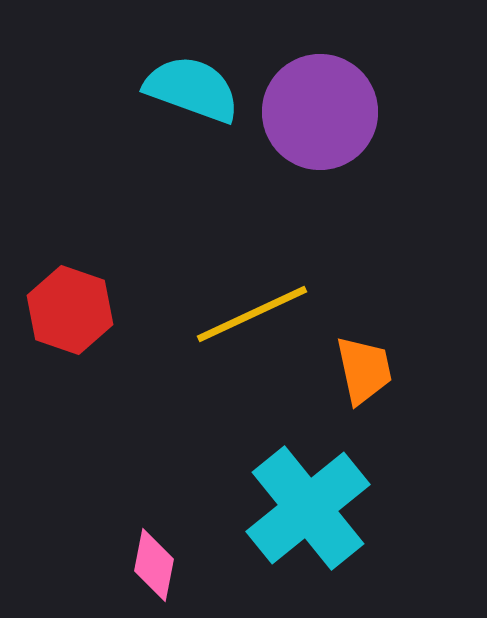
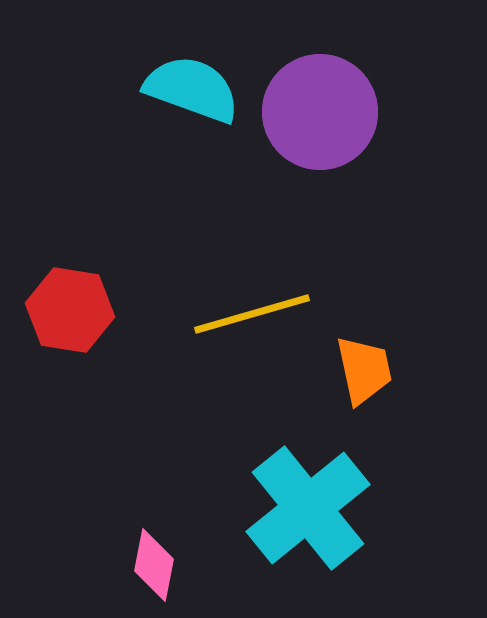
red hexagon: rotated 10 degrees counterclockwise
yellow line: rotated 9 degrees clockwise
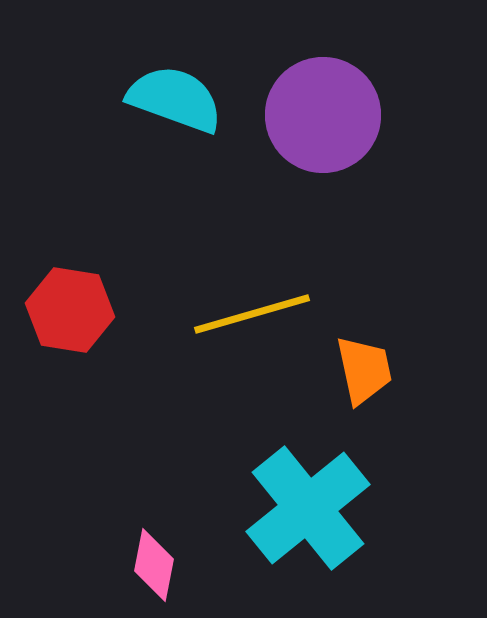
cyan semicircle: moved 17 px left, 10 px down
purple circle: moved 3 px right, 3 px down
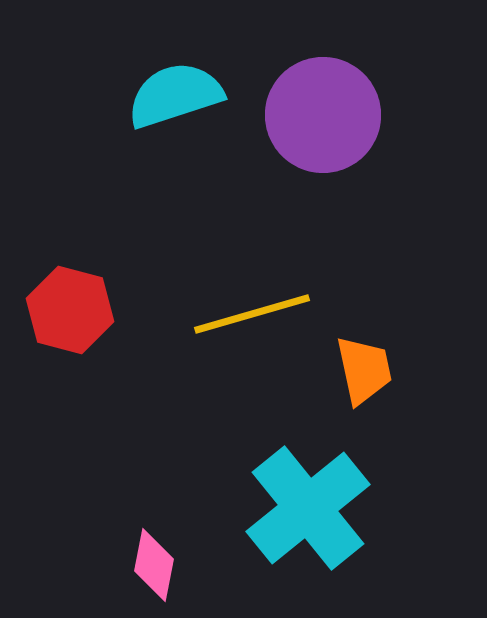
cyan semicircle: moved 4 px up; rotated 38 degrees counterclockwise
red hexagon: rotated 6 degrees clockwise
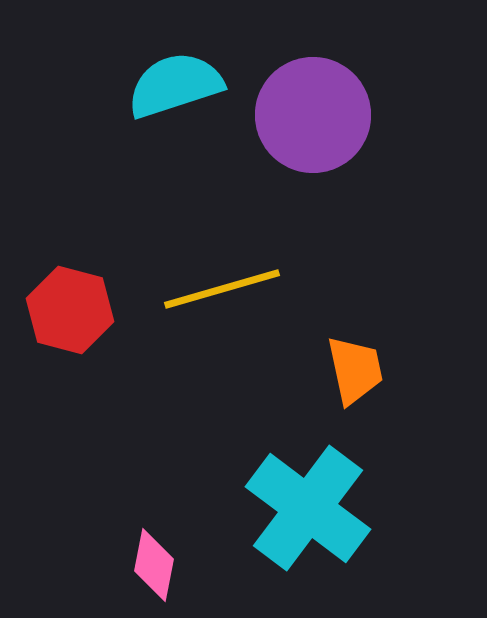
cyan semicircle: moved 10 px up
purple circle: moved 10 px left
yellow line: moved 30 px left, 25 px up
orange trapezoid: moved 9 px left
cyan cross: rotated 14 degrees counterclockwise
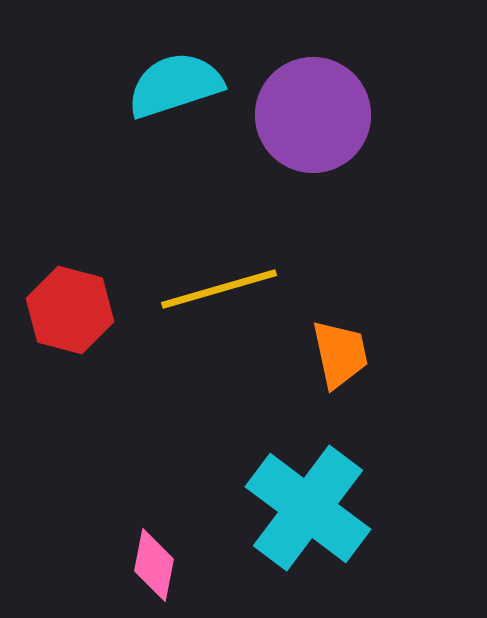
yellow line: moved 3 px left
orange trapezoid: moved 15 px left, 16 px up
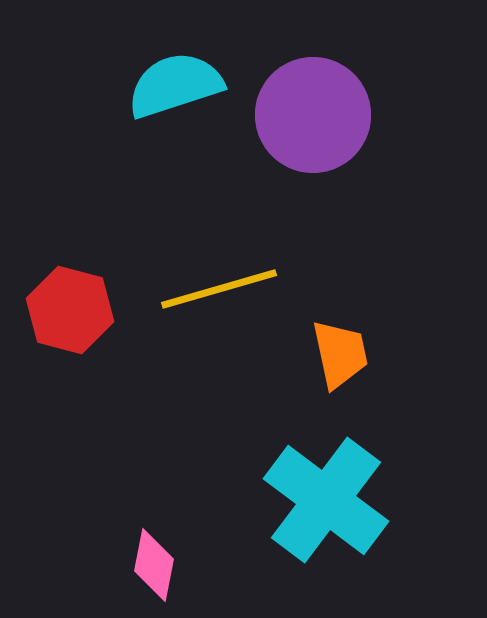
cyan cross: moved 18 px right, 8 px up
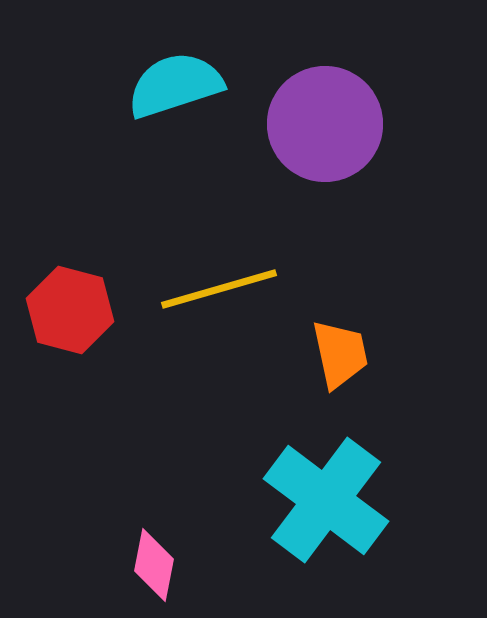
purple circle: moved 12 px right, 9 px down
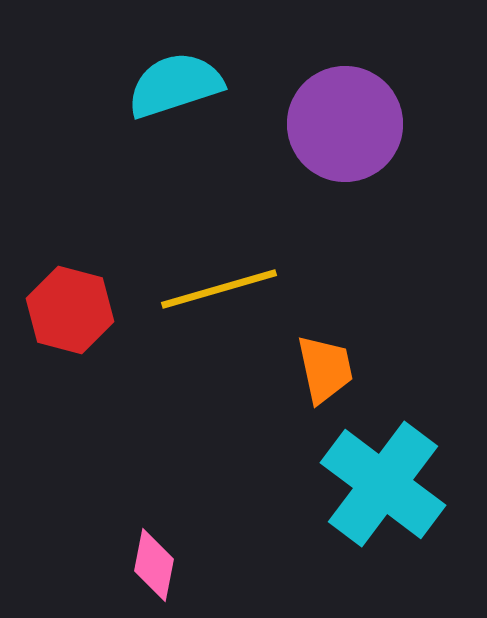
purple circle: moved 20 px right
orange trapezoid: moved 15 px left, 15 px down
cyan cross: moved 57 px right, 16 px up
